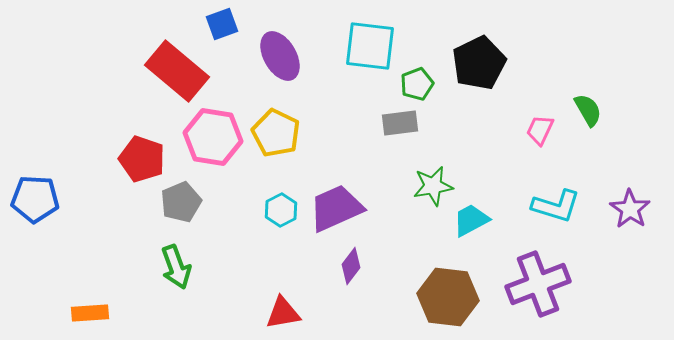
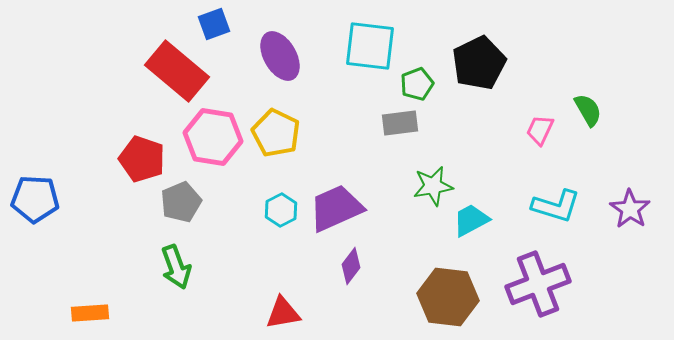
blue square: moved 8 px left
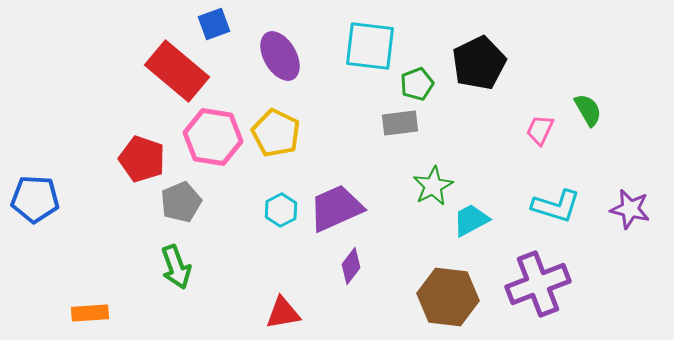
green star: rotated 18 degrees counterclockwise
purple star: rotated 21 degrees counterclockwise
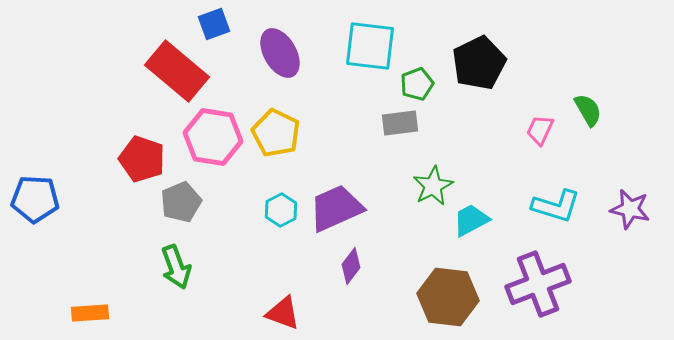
purple ellipse: moved 3 px up
red triangle: rotated 30 degrees clockwise
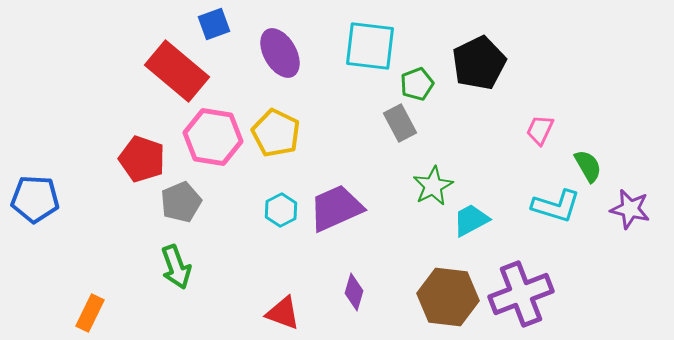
green semicircle: moved 56 px down
gray rectangle: rotated 69 degrees clockwise
purple diamond: moved 3 px right, 26 px down; rotated 21 degrees counterclockwise
purple cross: moved 17 px left, 10 px down
orange rectangle: rotated 60 degrees counterclockwise
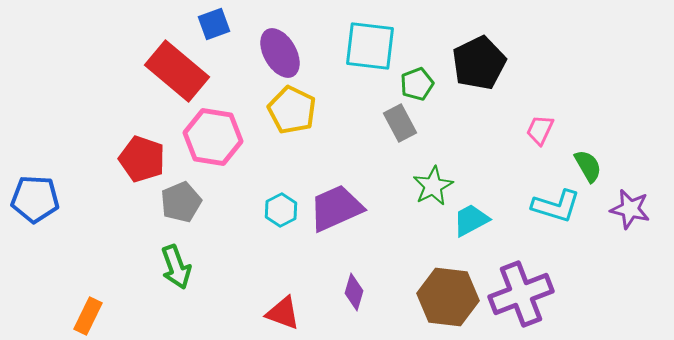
yellow pentagon: moved 16 px right, 23 px up
orange rectangle: moved 2 px left, 3 px down
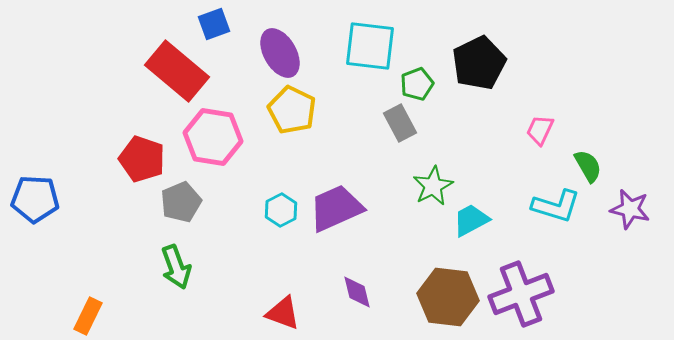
purple diamond: moved 3 px right; rotated 30 degrees counterclockwise
